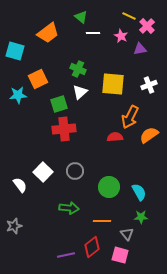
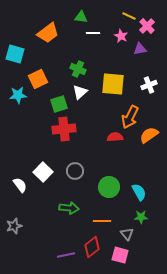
green triangle: rotated 32 degrees counterclockwise
cyan square: moved 3 px down
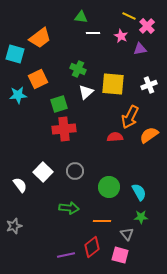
orange trapezoid: moved 8 px left, 5 px down
white triangle: moved 6 px right
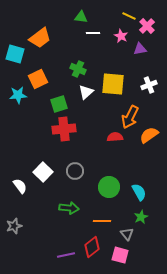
white semicircle: moved 1 px down
green star: rotated 24 degrees counterclockwise
